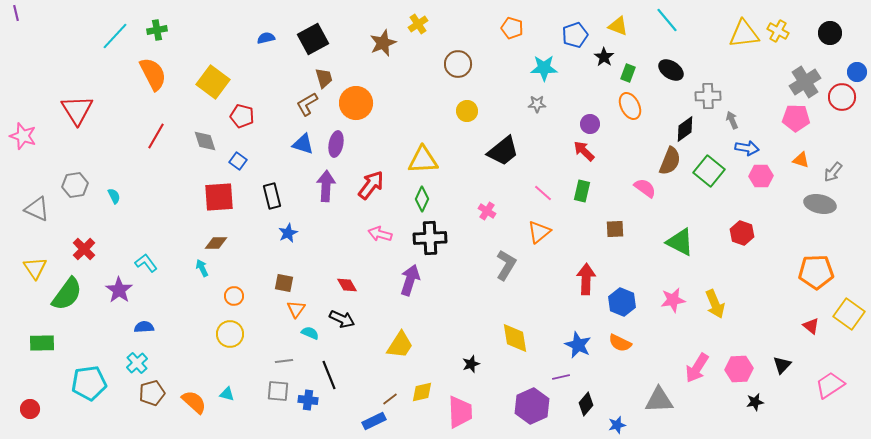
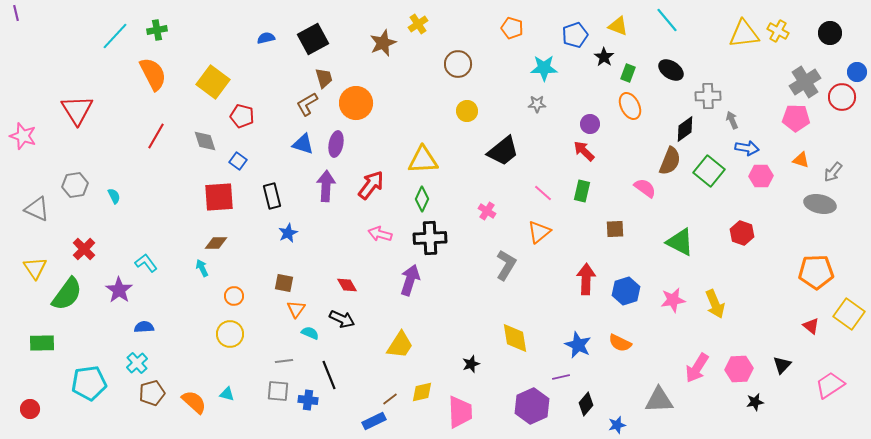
blue hexagon at (622, 302): moved 4 px right, 11 px up; rotated 20 degrees clockwise
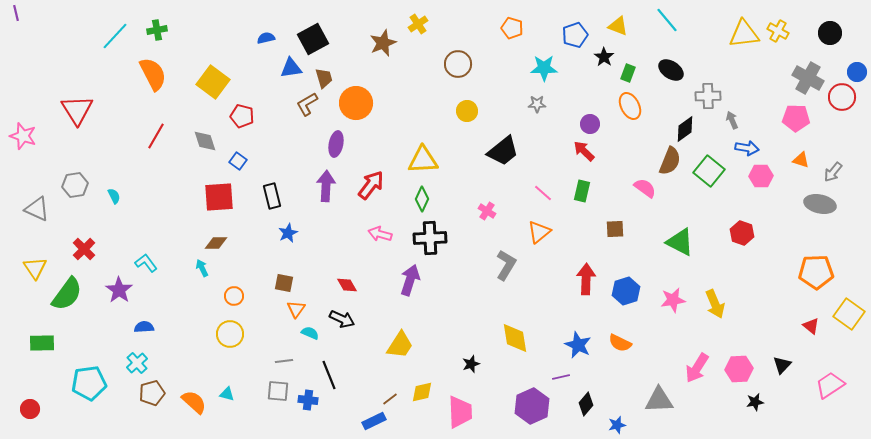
gray cross at (805, 82): moved 3 px right, 4 px up; rotated 28 degrees counterclockwise
blue triangle at (303, 144): moved 12 px left, 76 px up; rotated 25 degrees counterclockwise
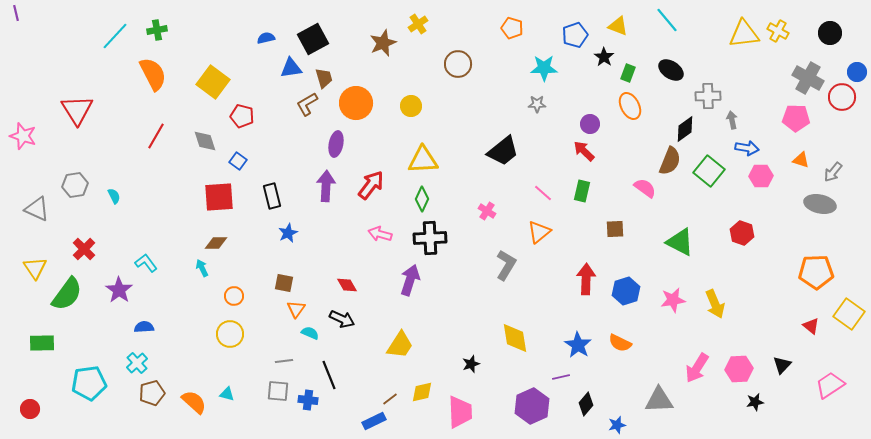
yellow circle at (467, 111): moved 56 px left, 5 px up
gray arrow at (732, 120): rotated 12 degrees clockwise
blue star at (578, 345): rotated 8 degrees clockwise
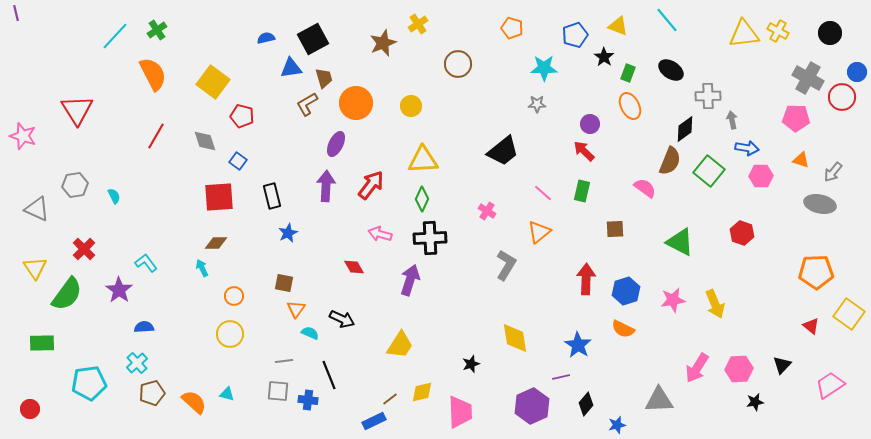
green cross at (157, 30): rotated 24 degrees counterclockwise
purple ellipse at (336, 144): rotated 15 degrees clockwise
red diamond at (347, 285): moved 7 px right, 18 px up
orange semicircle at (620, 343): moved 3 px right, 14 px up
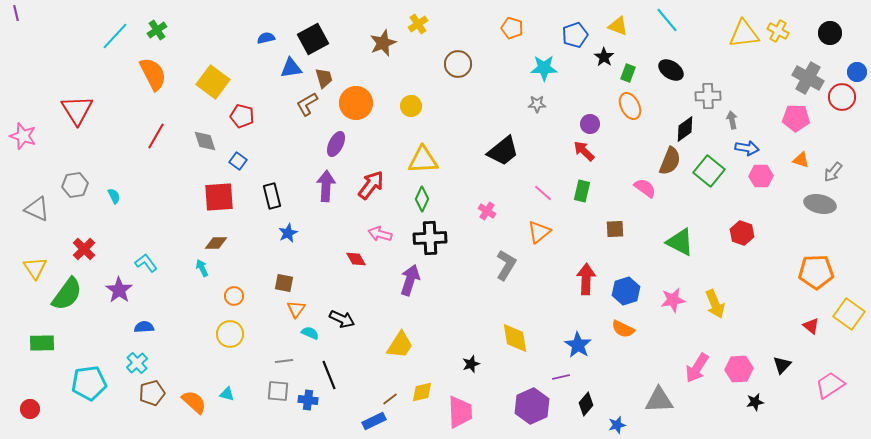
red diamond at (354, 267): moved 2 px right, 8 px up
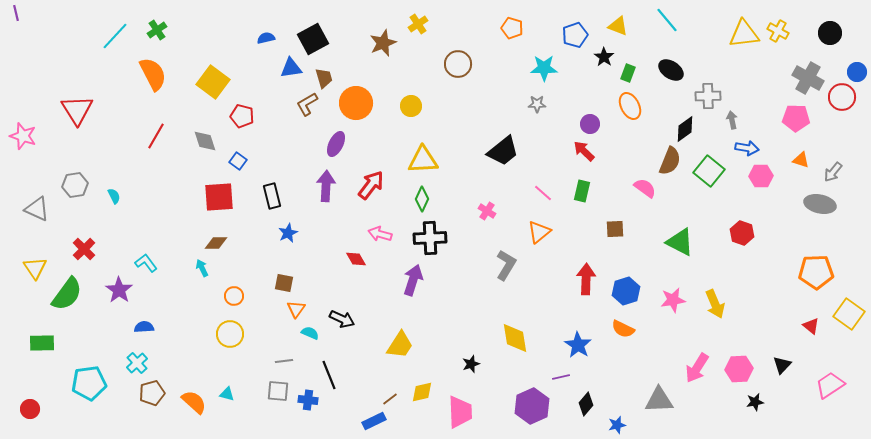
purple arrow at (410, 280): moved 3 px right
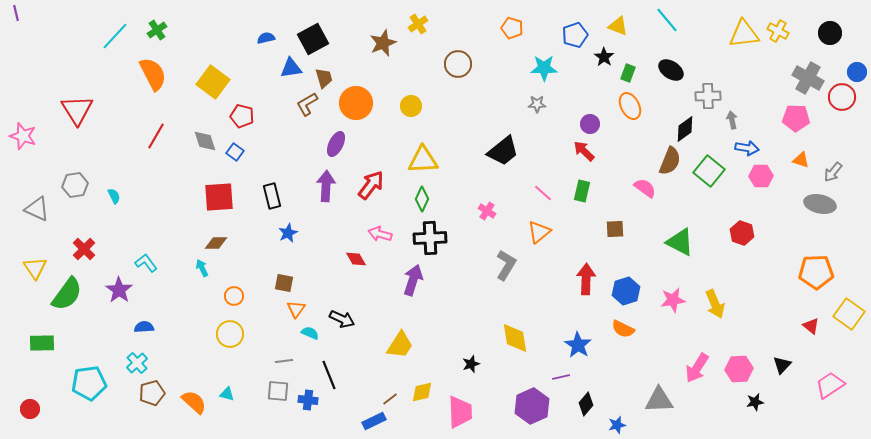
blue square at (238, 161): moved 3 px left, 9 px up
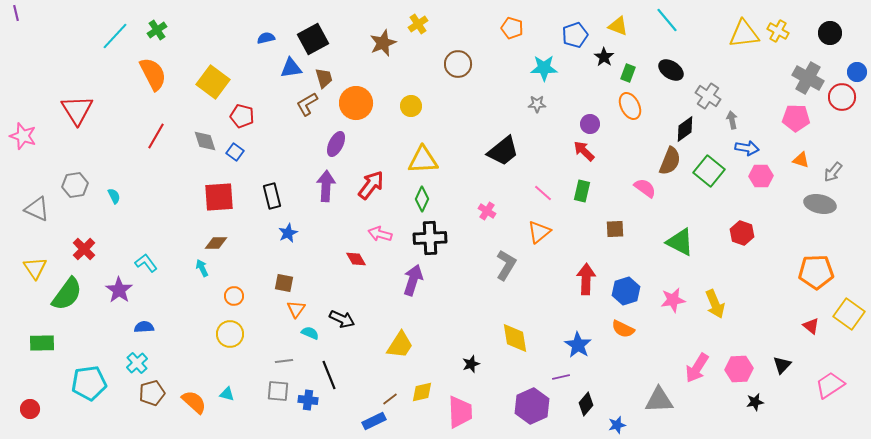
gray cross at (708, 96): rotated 35 degrees clockwise
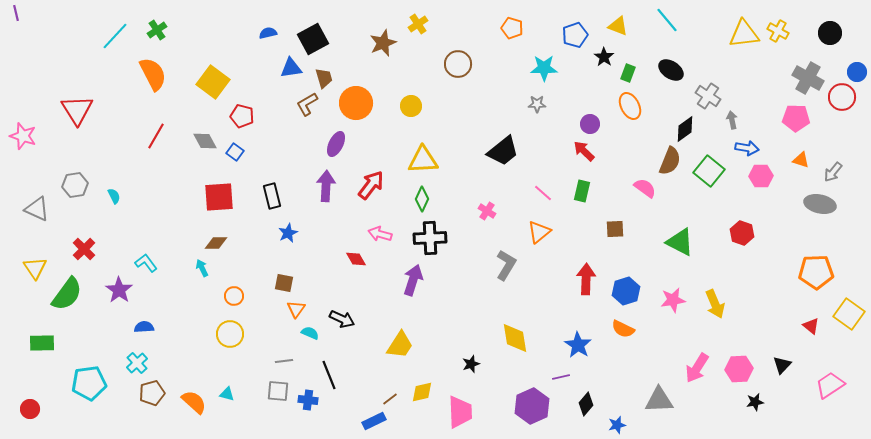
blue semicircle at (266, 38): moved 2 px right, 5 px up
gray diamond at (205, 141): rotated 10 degrees counterclockwise
